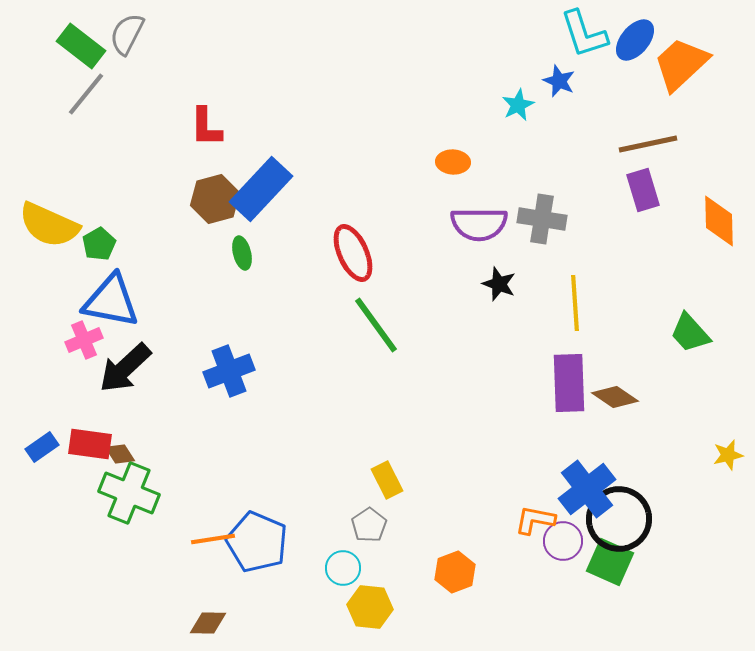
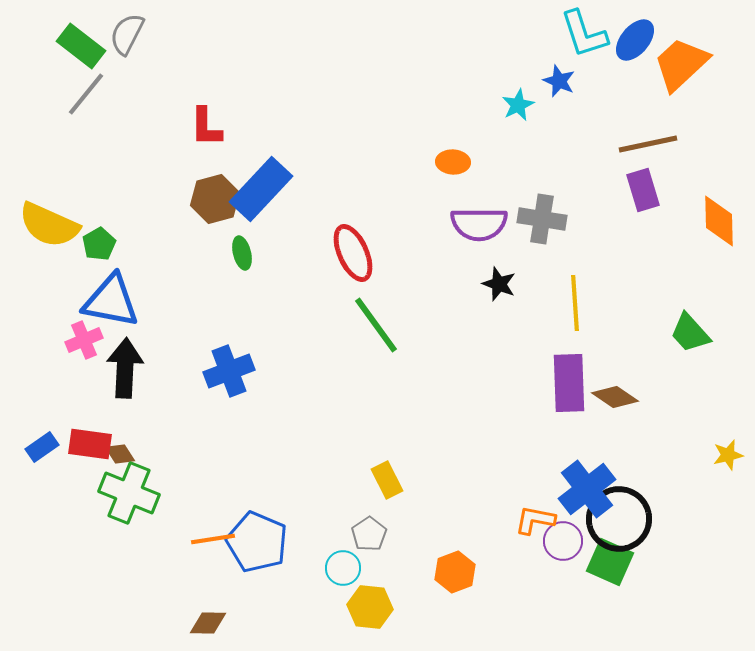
black arrow at (125, 368): rotated 136 degrees clockwise
gray pentagon at (369, 525): moved 9 px down
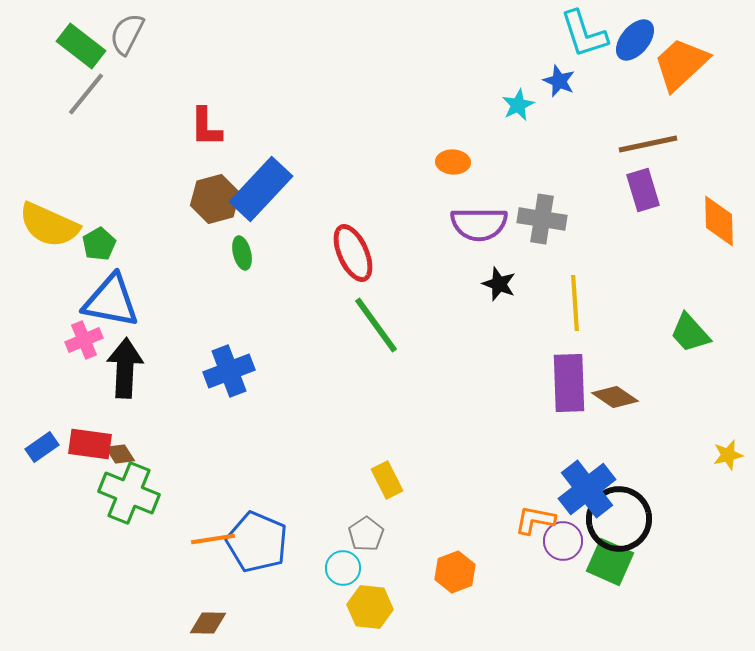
gray pentagon at (369, 534): moved 3 px left
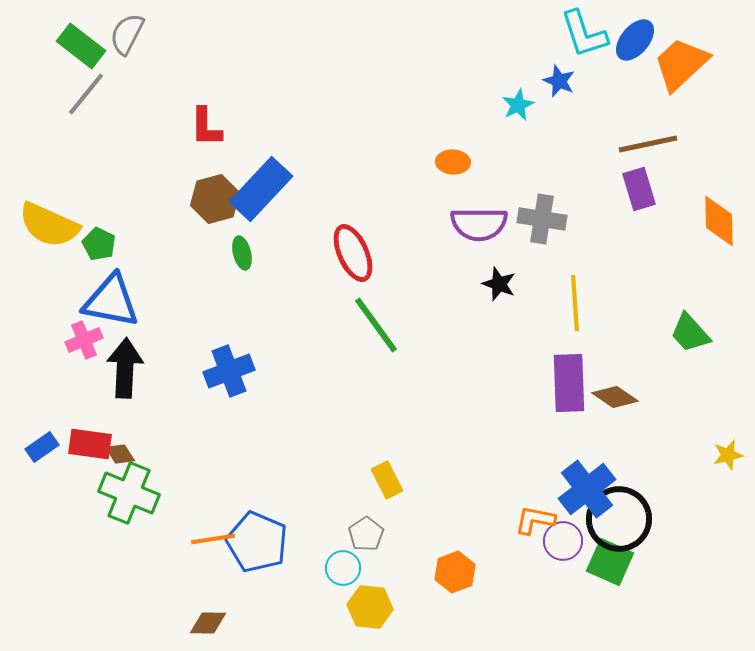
purple rectangle at (643, 190): moved 4 px left, 1 px up
green pentagon at (99, 244): rotated 16 degrees counterclockwise
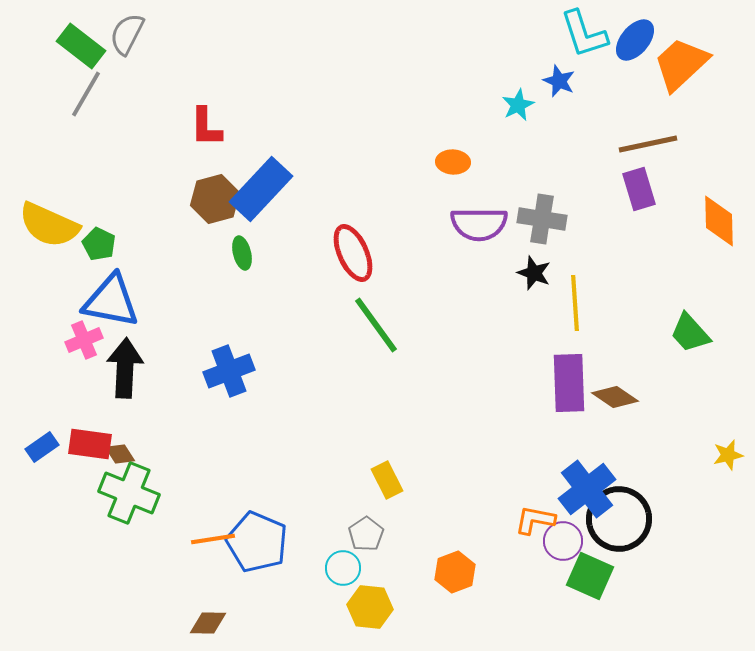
gray line at (86, 94): rotated 9 degrees counterclockwise
black star at (499, 284): moved 35 px right, 11 px up
green square at (610, 562): moved 20 px left, 14 px down
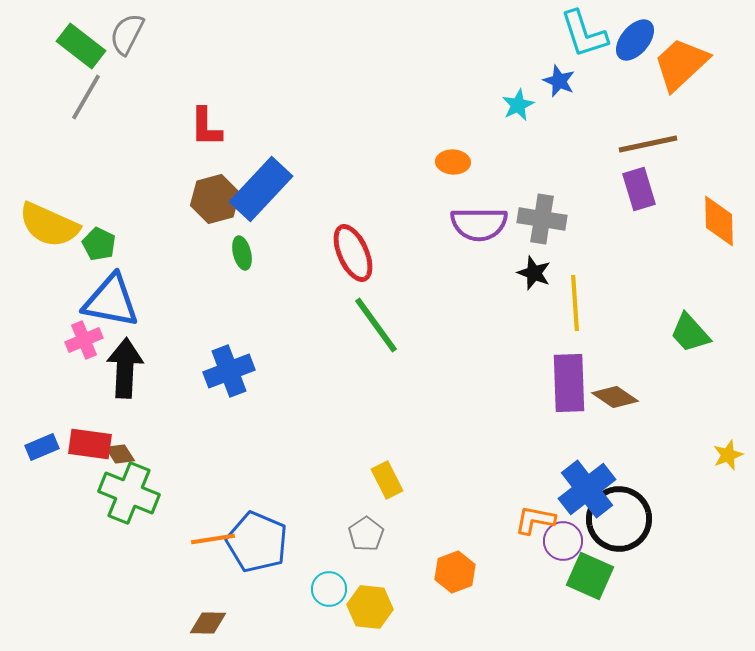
gray line at (86, 94): moved 3 px down
blue rectangle at (42, 447): rotated 12 degrees clockwise
yellow star at (728, 455): rotated 8 degrees counterclockwise
cyan circle at (343, 568): moved 14 px left, 21 px down
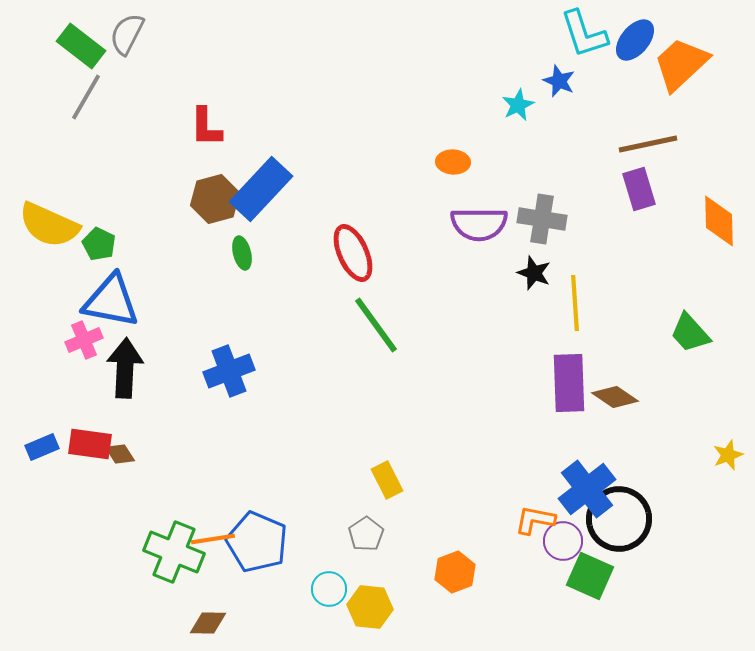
green cross at (129, 493): moved 45 px right, 59 px down
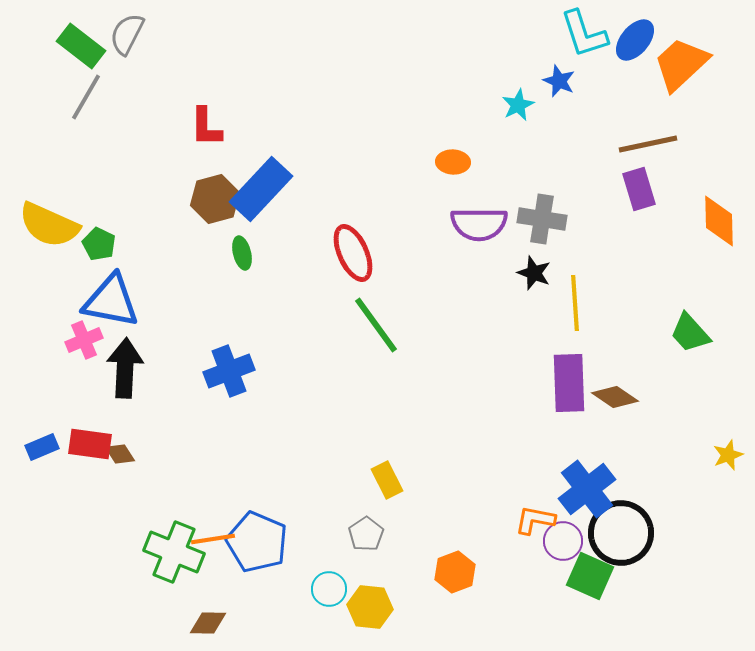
black circle at (619, 519): moved 2 px right, 14 px down
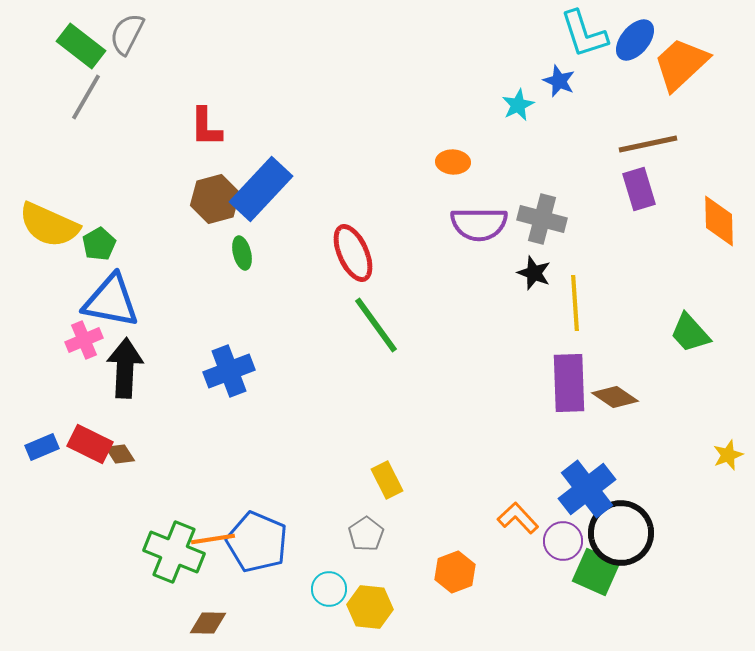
gray cross at (542, 219): rotated 6 degrees clockwise
green pentagon at (99, 244): rotated 16 degrees clockwise
red rectangle at (90, 444): rotated 18 degrees clockwise
orange L-shape at (535, 520): moved 17 px left, 2 px up; rotated 36 degrees clockwise
green square at (590, 576): moved 6 px right, 4 px up
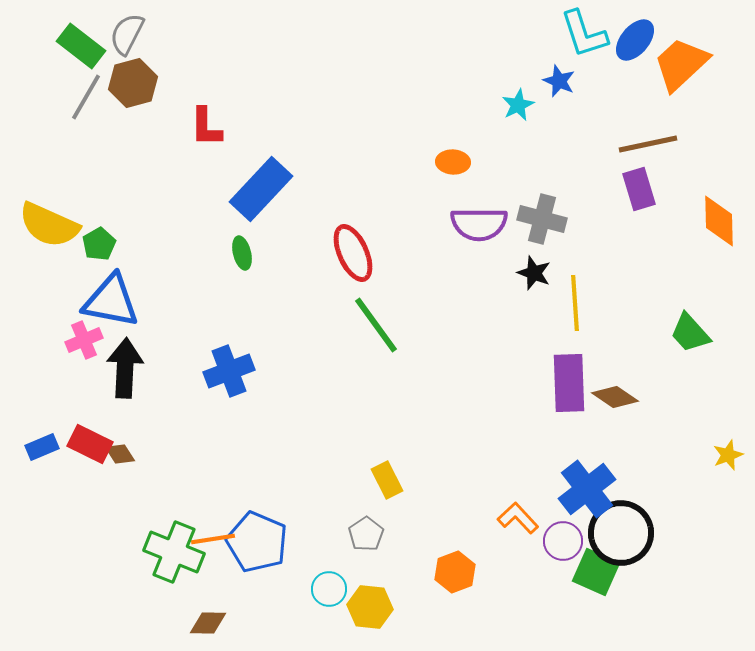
brown hexagon at (215, 199): moved 82 px left, 116 px up
